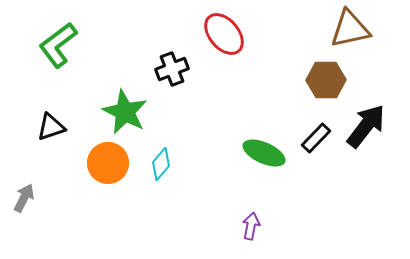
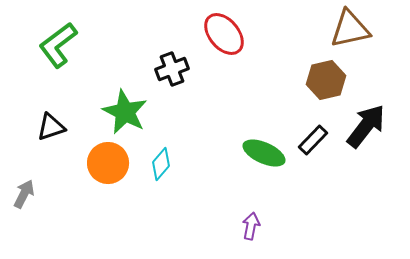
brown hexagon: rotated 12 degrees counterclockwise
black rectangle: moved 3 px left, 2 px down
gray arrow: moved 4 px up
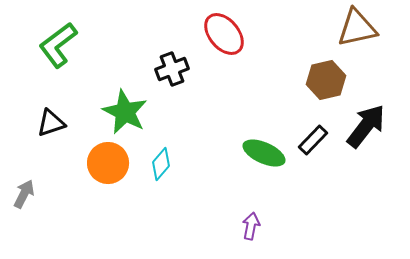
brown triangle: moved 7 px right, 1 px up
black triangle: moved 4 px up
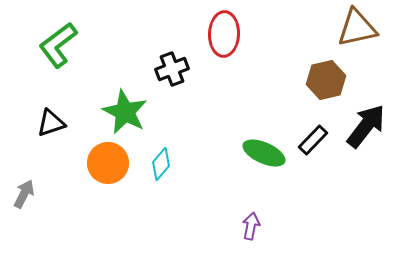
red ellipse: rotated 42 degrees clockwise
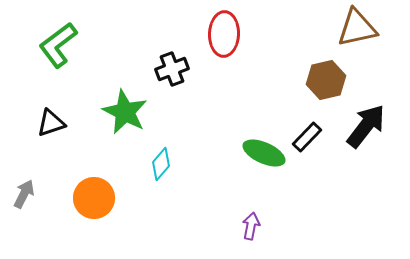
black rectangle: moved 6 px left, 3 px up
orange circle: moved 14 px left, 35 px down
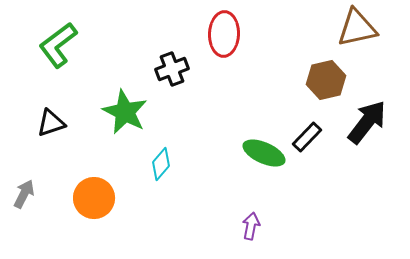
black arrow: moved 1 px right, 4 px up
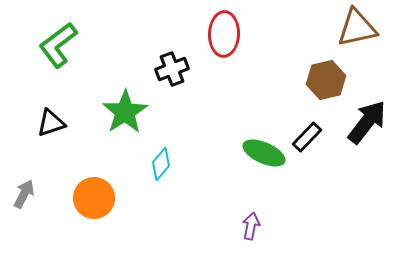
green star: rotated 12 degrees clockwise
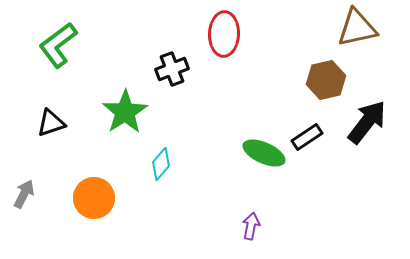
black rectangle: rotated 12 degrees clockwise
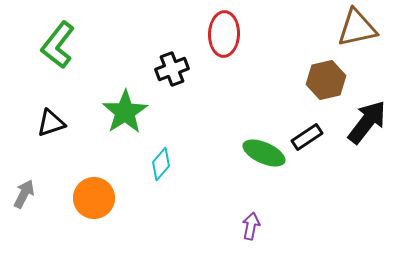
green L-shape: rotated 15 degrees counterclockwise
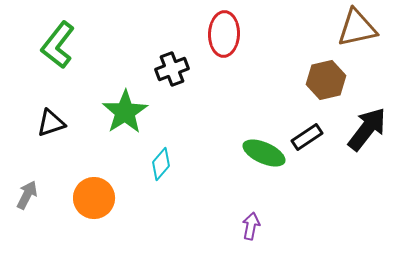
black arrow: moved 7 px down
gray arrow: moved 3 px right, 1 px down
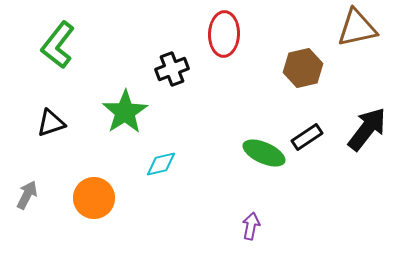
brown hexagon: moved 23 px left, 12 px up
cyan diamond: rotated 36 degrees clockwise
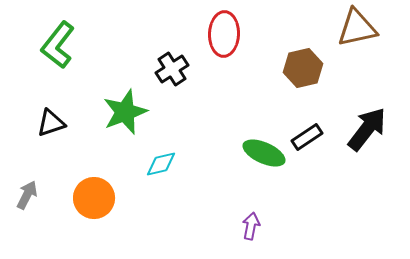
black cross: rotated 12 degrees counterclockwise
green star: rotated 12 degrees clockwise
